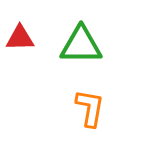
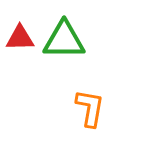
green triangle: moved 17 px left, 5 px up
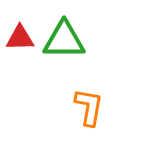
orange L-shape: moved 1 px left, 1 px up
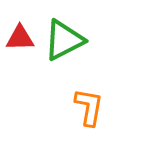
green triangle: rotated 27 degrees counterclockwise
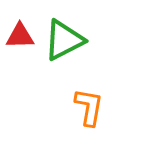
red triangle: moved 2 px up
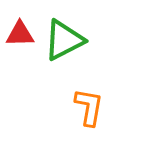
red triangle: moved 2 px up
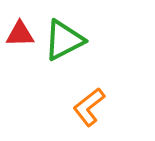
orange L-shape: rotated 138 degrees counterclockwise
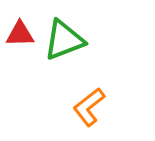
green triangle: rotated 6 degrees clockwise
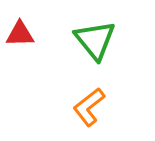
green triangle: moved 31 px right; rotated 48 degrees counterclockwise
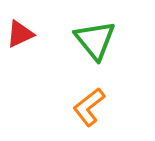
red triangle: rotated 24 degrees counterclockwise
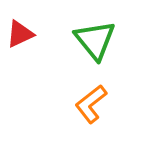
orange L-shape: moved 2 px right, 3 px up
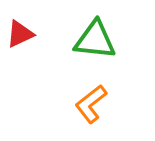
green triangle: rotated 45 degrees counterclockwise
